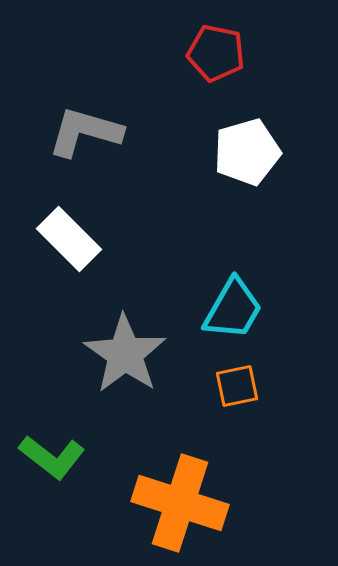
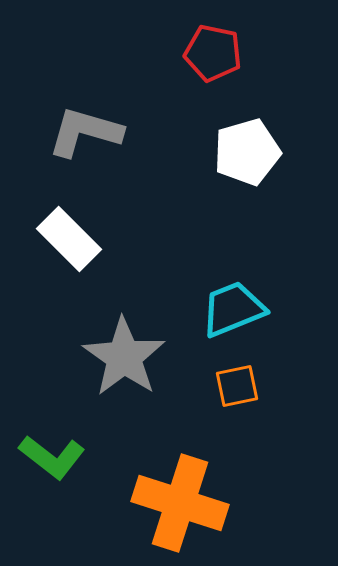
red pentagon: moved 3 px left
cyan trapezoid: rotated 142 degrees counterclockwise
gray star: moved 1 px left, 3 px down
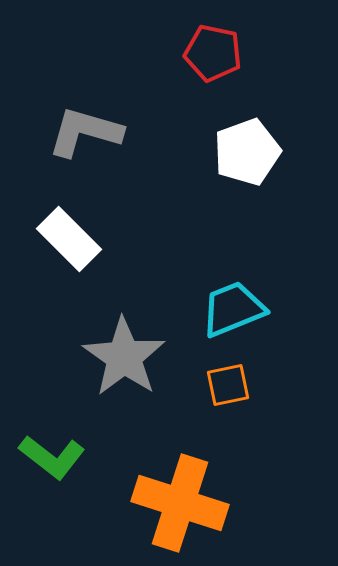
white pentagon: rotated 4 degrees counterclockwise
orange square: moved 9 px left, 1 px up
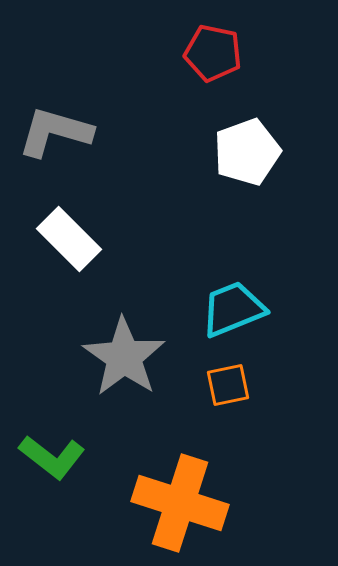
gray L-shape: moved 30 px left
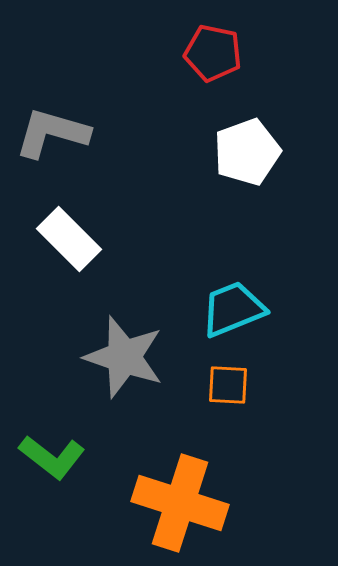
gray L-shape: moved 3 px left, 1 px down
gray star: rotated 16 degrees counterclockwise
orange square: rotated 15 degrees clockwise
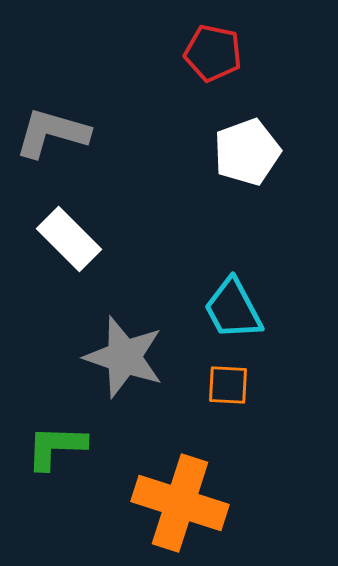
cyan trapezoid: rotated 96 degrees counterclockwise
green L-shape: moved 4 px right, 10 px up; rotated 144 degrees clockwise
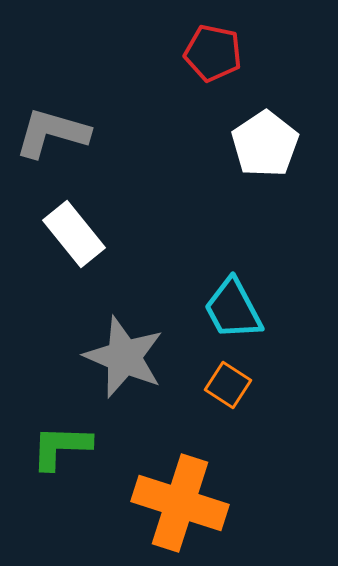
white pentagon: moved 18 px right, 8 px up; rotated 14 degrees counterclockwise
white rectangle: moved 5 px right, 5 px up; rotated 6 degrees clockwise
gray star: rotated 4 degrees clockwise
orange square: rotated 30 degrees clockwise
green L-shape: moved 5 px right
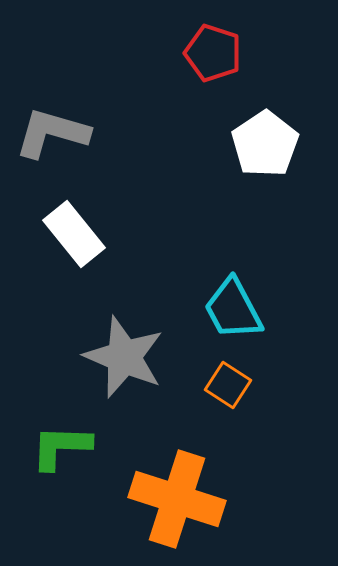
red pentagon: rotated 6 degrees clockwise
orange cross: moved 3 px left, 4 px up
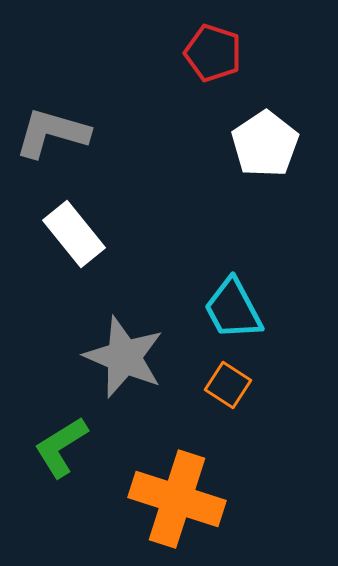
green L-shape: rotated 34 degrees counterclockwise
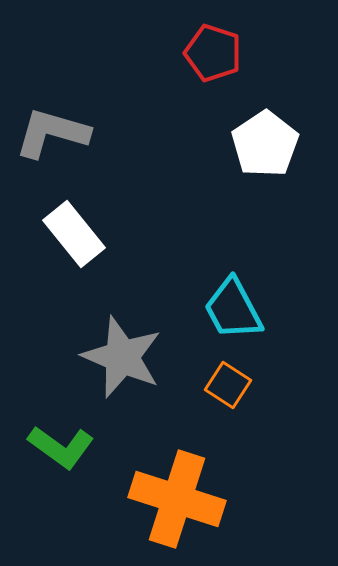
gray star: moved 2 px left
green L-shape: rotated 112 degrees counterclockwise
